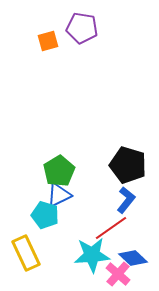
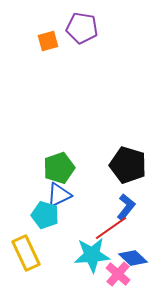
green pentagon: moved 3 px up; rotated 12 degrees clockwise
blue L-shape: moved 7 px down
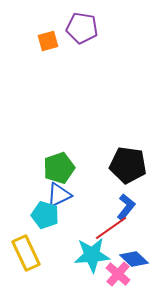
black pentagon: rotated 9 degrees counterclockwise
blue diamond: moved 1 px right, 1 px down
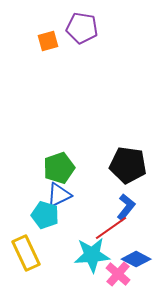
blue diamond: moved 2 px right; rotated 16 degrees counterclockwise
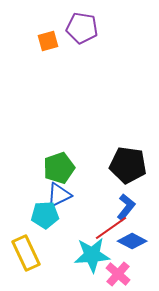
cyan pentagon: rotated 20 degrees counterclockwise
blue diamond: moved 4 px left, 18 px up
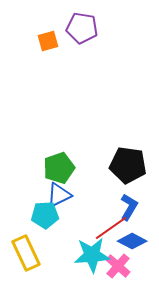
blue L-shape: moved 3 px right; rotated 8 degrees counterclockwise
pink cross: moved 8 px up
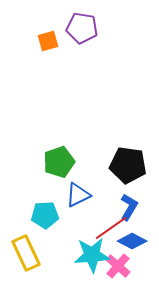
green pentagon: moved 6 px up
blue triangle: moved 19 px right
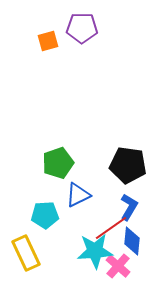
purple pentagon: rotated 8 degrees counterclockwise
green pentagon: moved 1 px left, 1 px down
blue diamond: rotated 68 degrees clockwise
cyan star: moved 3 px right, 4 px up
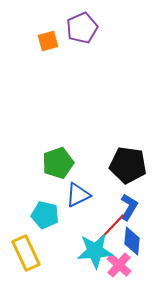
purple pentagon: rotated 24 degrees counterclockwise
cyan pentagon: rotated 16 degrees clockwise
red line: rotated 12 degrees counterclockwise
pink cross: moved 1 px right, 1 px up
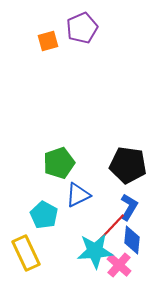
green pentagon: moved 1 px right
cyan pentagon: moved 1 px left; rotated 16 degrees clockwise
blue diamond: moved 1 px up
